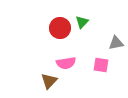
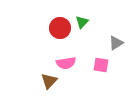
gray triangle: rotated 21 degrees counterclockwise
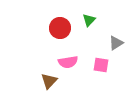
green triangle: moved 7 px right, 2 px up
pink semicircle: moved 2 px right, 1 px up
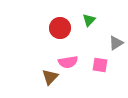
pink square: moved 1 px left
brown triangle: moved 1 px right, 4 px up
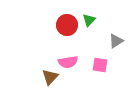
red circle: moved 7 px right, 3 px up
gray triangle: moved 2 px up
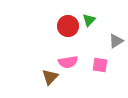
red circle: moved 1 px right, 1 px down
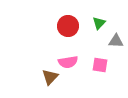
green triangle: moved 10 px right, 3 px down
gray triangle: rotated 35 degrees clockwise
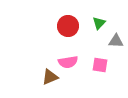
brown triangle: rotated 24 degrees clockwise
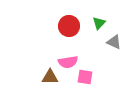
red circle: moved 1 px right
gray triangle: moved 2 px left, 1 px down; rotated 21 degrees clockwise
pink square: moved 15 px left, 12 px down
brown triangle: rotated 24 degrees clockwise
